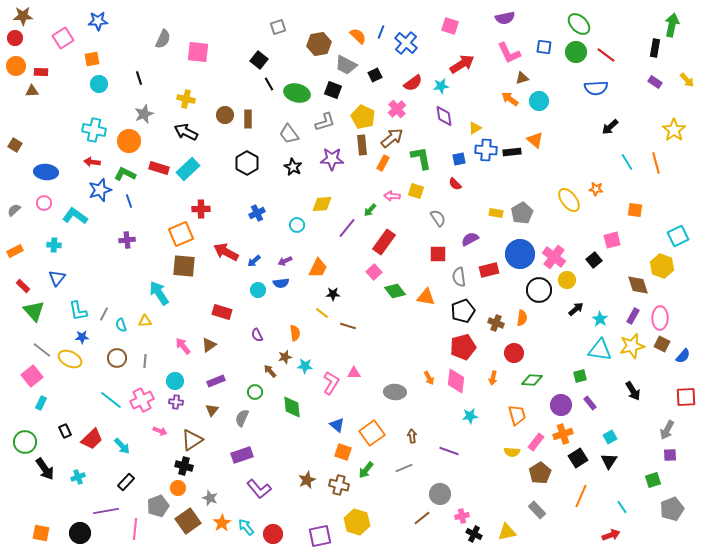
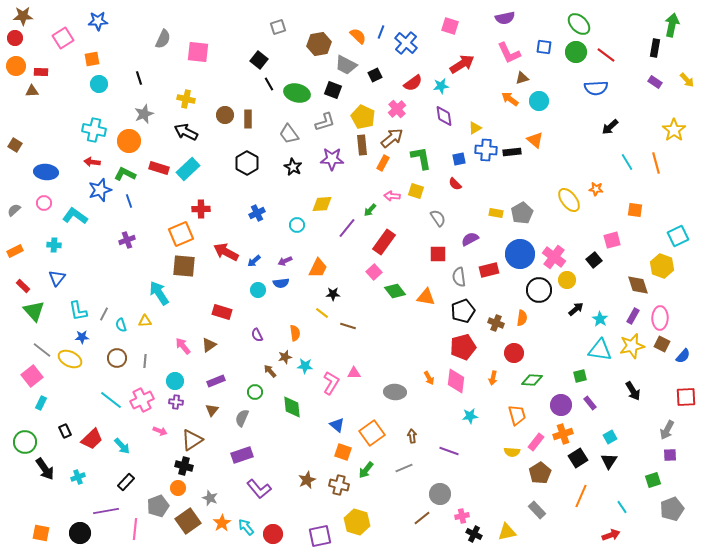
purple cross at (127, 240): rotated 14 degrees counterclockwise
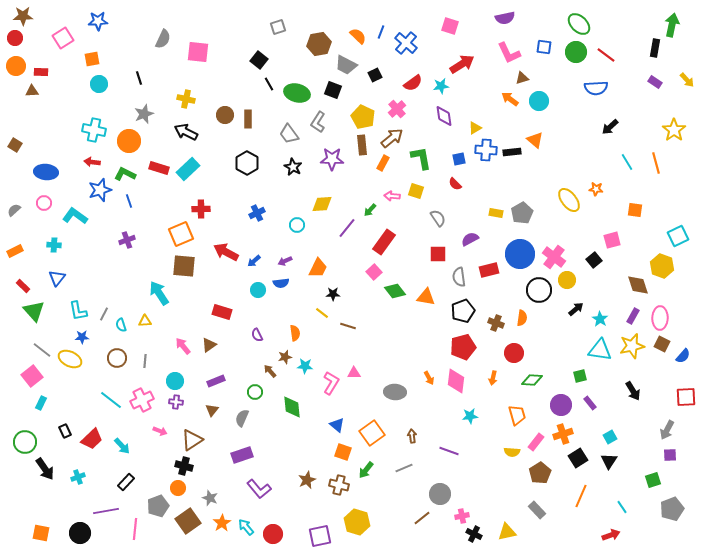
gray L-shape at (325, 122): moved 7 px left; rotated 140 degrees clockwise
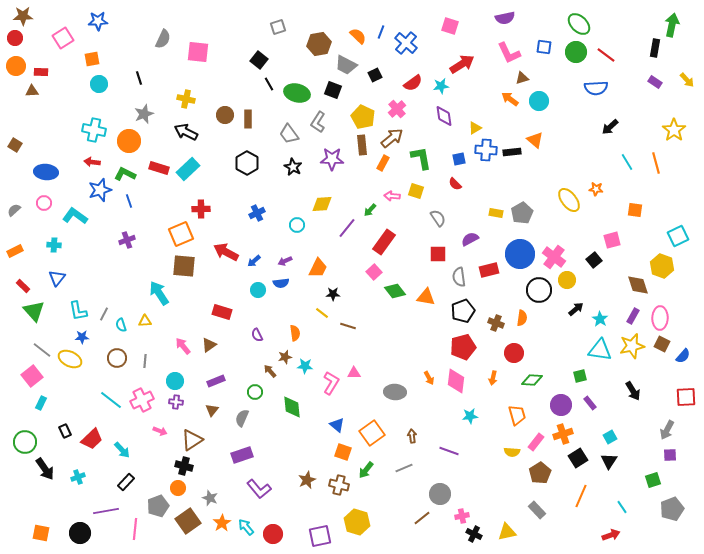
cyan arrow at (122, 446): moved 4 px down
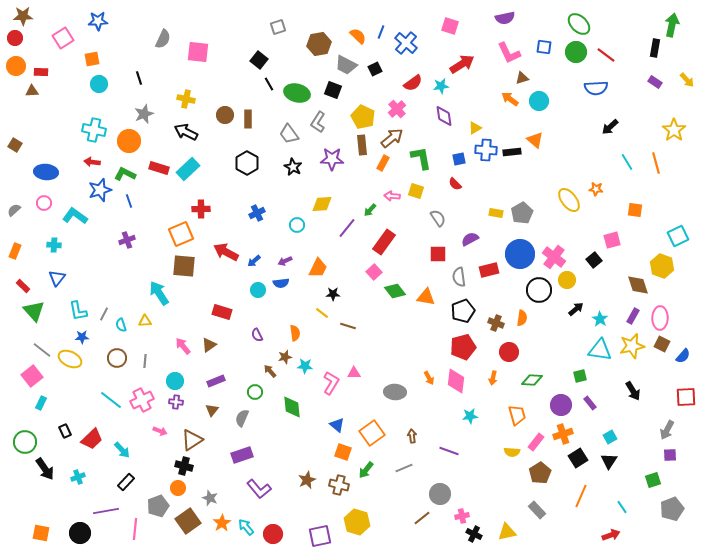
black square at (375, 75): moved 6 px up
orange rectangle at (15, 251): rotated 42 degrees counterclockwise
red circle at (514, 353): moved 5 px left, 1 px up
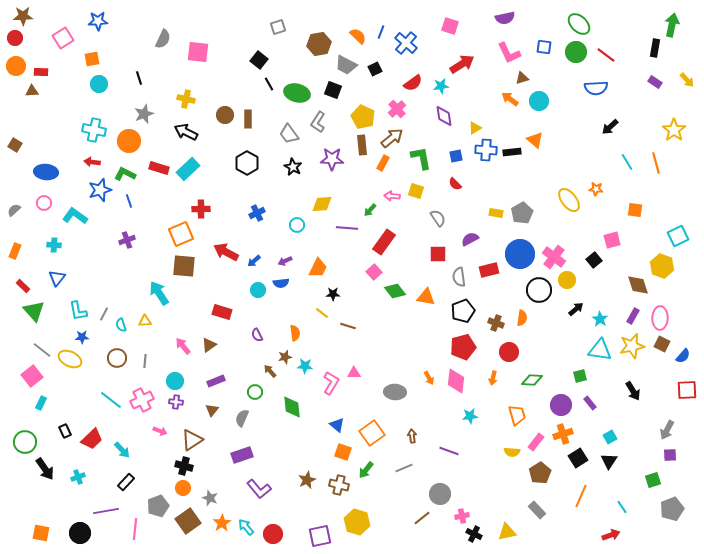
blue square at (459, 159): moved 3 px left, 3 px up
purple line at (347, 228): rotated 55 degrees clockwise
red square at (686, 397): moved 1 px right, 7 px up
orange circle at (178, 488): moved 5 px right
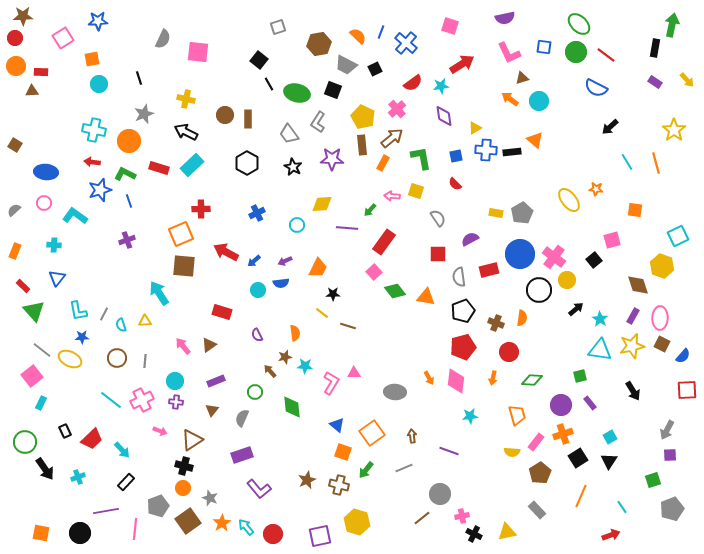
blue semicircle at (596, 88): rotated 30 degrees clockwise
cyan rectangle at (188, 169): moved 4 px right, 4 px up
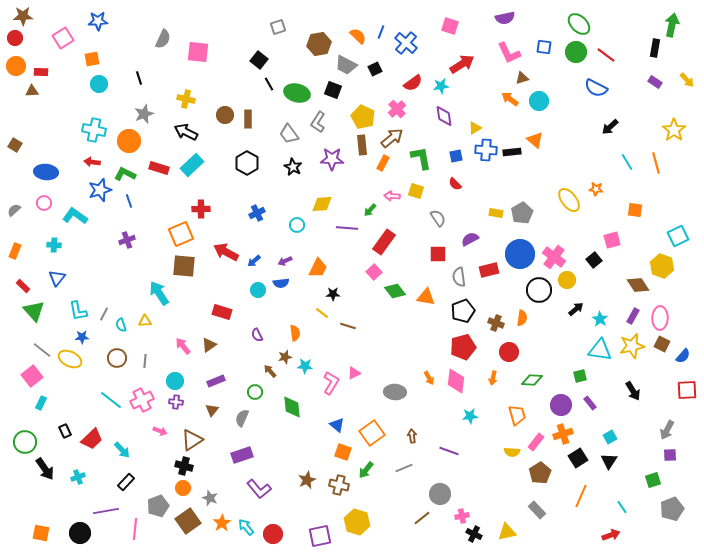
brown diamond at (638, 285): rotated 15 degrees counterclockwise
pink triangle at (354, 373): rotated 24 degrees counterclockwise
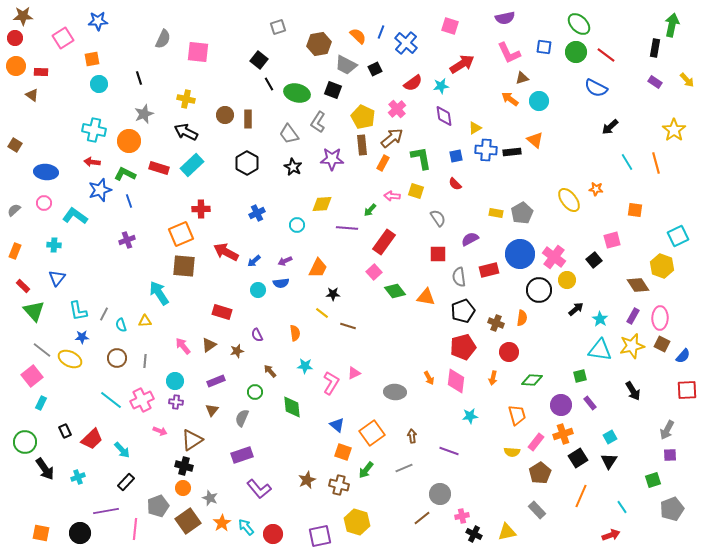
brown triangle at (32, 91): moved 4 px down; rotated 40 degrees clockwise
brown star at (285, 357): moved 48 px left, 6 px up
